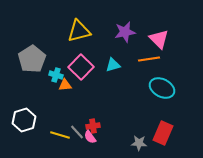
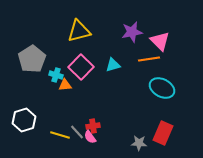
purple star: moved 7 px right
pink triangle: moved 1 px right, 2 px down
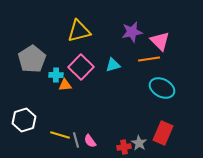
cyan cross: rotated 16 degrees counterclockwise
red cross: moved 31 px right, 21 px down
gray line: moved 1 px left, 8 px down; rotated 28 degrees clockwise
pink semicircle: moved 4 px down
gray star: rotated 28 degrees clockwise
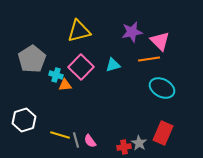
cyan cross: rotated 16 degrees clockwise
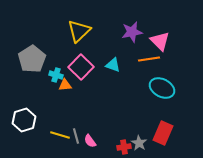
yellow triangle: rotated 30 degrees counterclockwise
cyan triangle: rotated 35 degrees clockwise
gray line: moved 4 px up
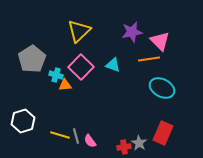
white hexagon: moved 1 px left, 1 px down
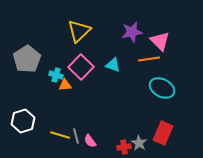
gray pentagon: moved 5 px left
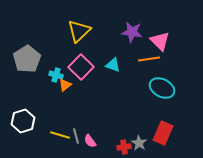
purple star: rotated 20 degrees clockwise
orange triangle: rotated 32 degrees counterclockwise
